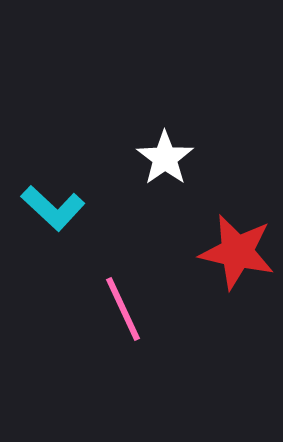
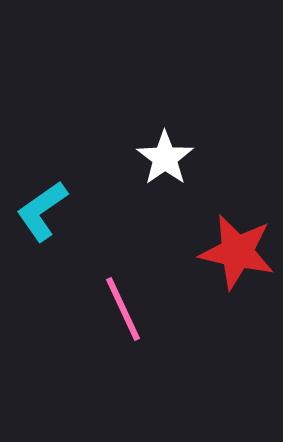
cyan L-shape: moved 11 px left, 3 px down; rotated 102 degrees clockwise
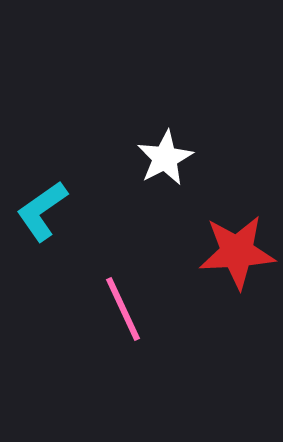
white star: rotated 8 degrees clockwise
red star: rotated 16 degrees counterclockwise
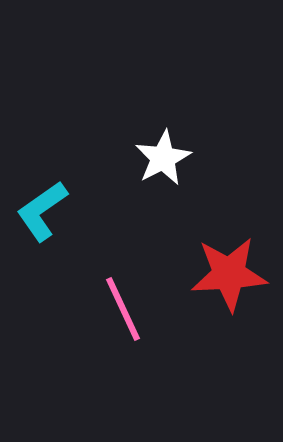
white star: moved 2 px left
red star: moved 8 px left, 22 px down
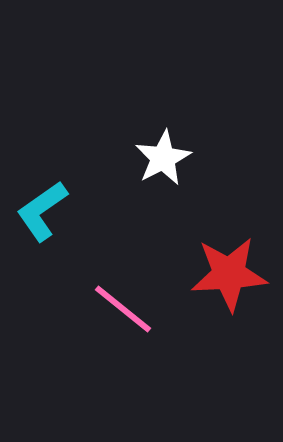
pink line: rotated 26 degrees counterclockwise
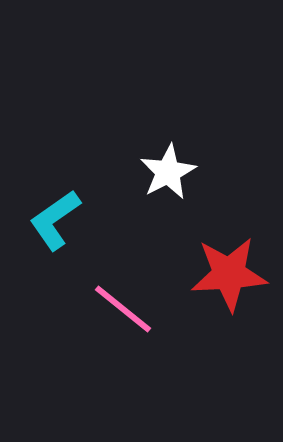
white star: moved 5 px right, 14 px down
cyan L-shape: moved 13 px right, 9 px down
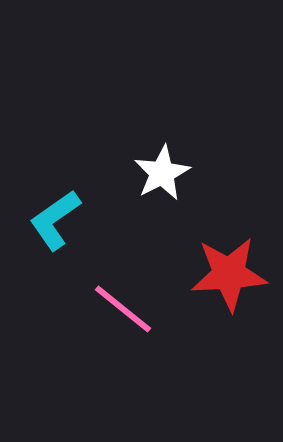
white star: moved 6 px left, 1 px down
